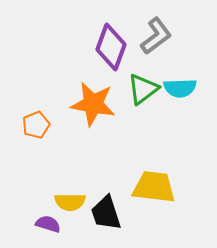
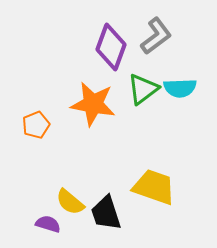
yellow trapezoid: rotated 12 degrees clockwise
yellow semicircle: rotated 40 degrees clockwise
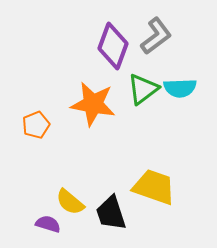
purple diamond: moved 2 px right, 1 px up
black trapezoid: moved 5 px right
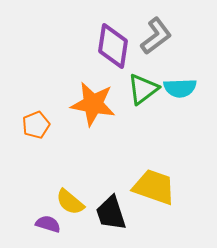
purple diamond: rotated 12 degrees counterclockwise
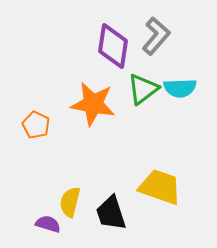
gray L-shape: rotated 12 degrees counterclockwise
orange pentagon: rotated 24 degrees counterclockwise
yellow trapezoid: moved 6 px right
yellow semicircle: rotated 64 degrees clockwise
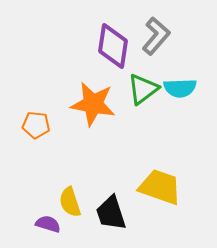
orange pentagon: rotated 20 degrees counterclockwise
yellow semicircle: rotated 32 degrees counterclockwise
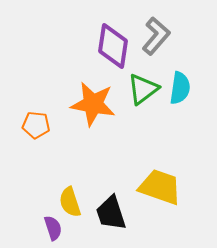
cyan semicircle: rotated 80 degrees counterclockwise
purple semicircle: moved 5 px right, 4 px down; rotated 55 degrees clockwise
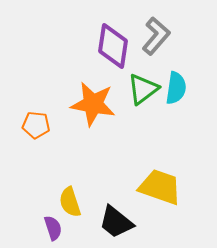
cyan semicircle: moved 4 px left
black trapezoid: moved 5 px right, 9 px down; rotated 33 degrees counterclockwise
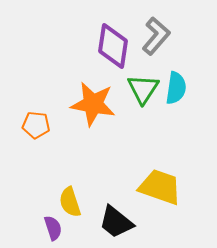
green triangle: rotated 20 degrees counterclockwise
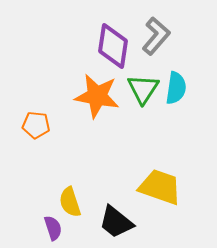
orange star: moved 4 px right, 8 px up
